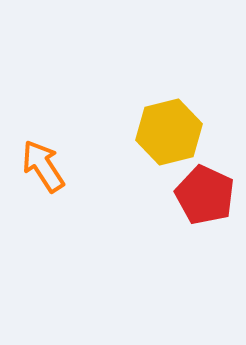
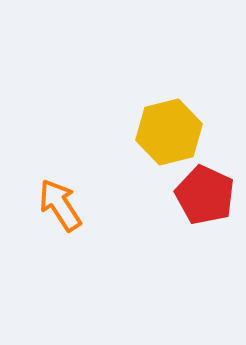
orange arrow: moved 17 px right, 39 px down
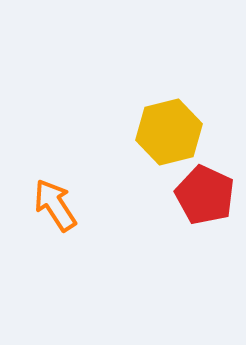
orange arrow: moved 5 px left
